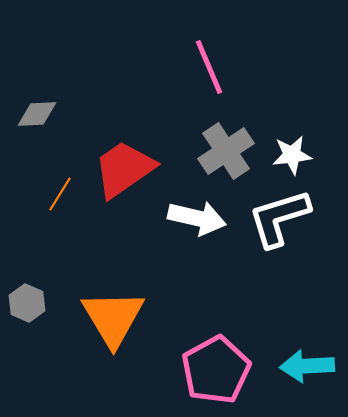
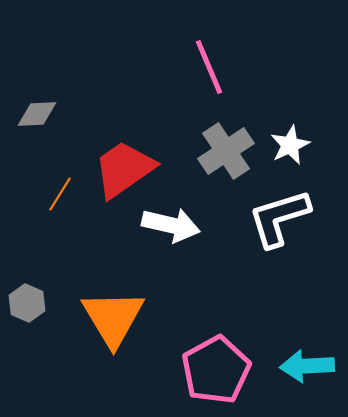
white star: moved 2 px left, 10 px up; rotated 18 degrees counterclockwise
white arrow: moved 26 px left, 7 px down
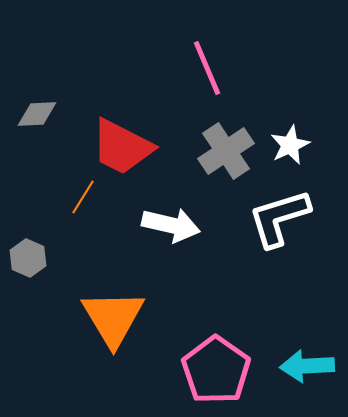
pink line: moved 2 px left, 1 px down
red trapezoid: moved 2 px left, 22 px up; rotated 118 degrees counterclockwise
orange line: moved 23 px right, 3 px down
gray hexagon: moved 1 px right, 45 px up
pink pentagon: rotated 8 degrees counterclockwise
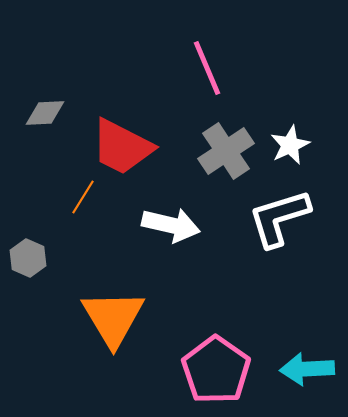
gray diamond: moved 8 px right, 1 px up
cyan arrow: moved 3 px down
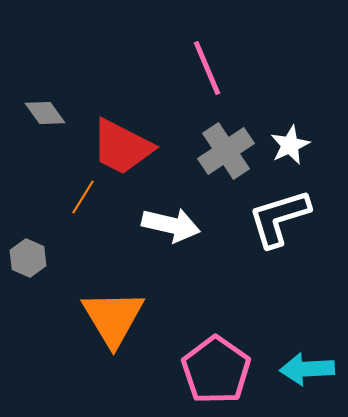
gray diamond: rotated 57 degrees clockwise
